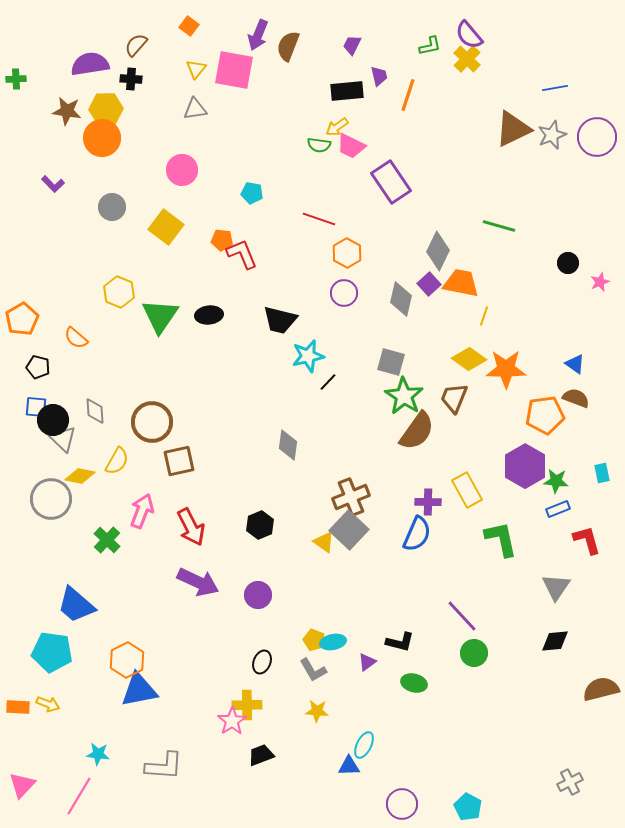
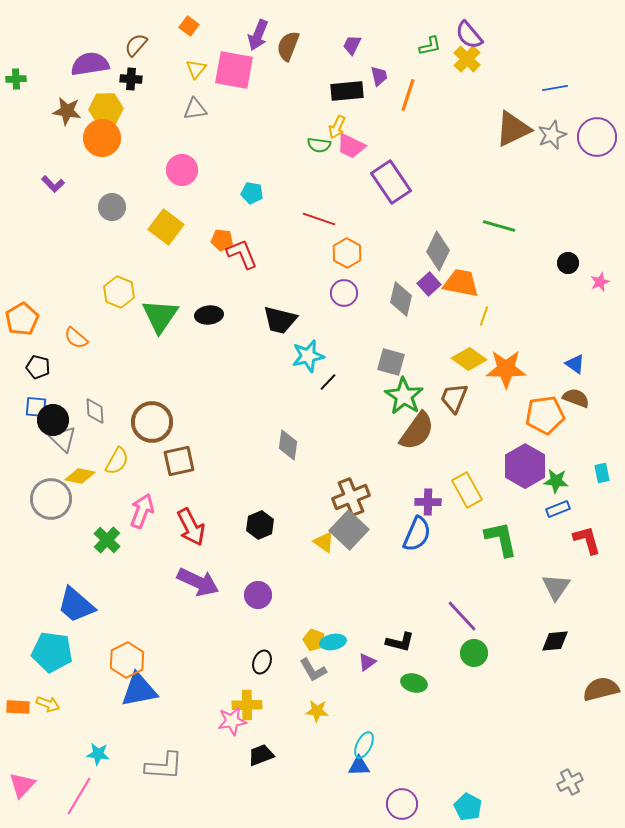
yellow arrow at (337, 127): rotated 30 degrees counterclockwise
pink star at (232, 721): rotated 24 degrees clockwise
blue triangle at (349, 766): moved 10 px right
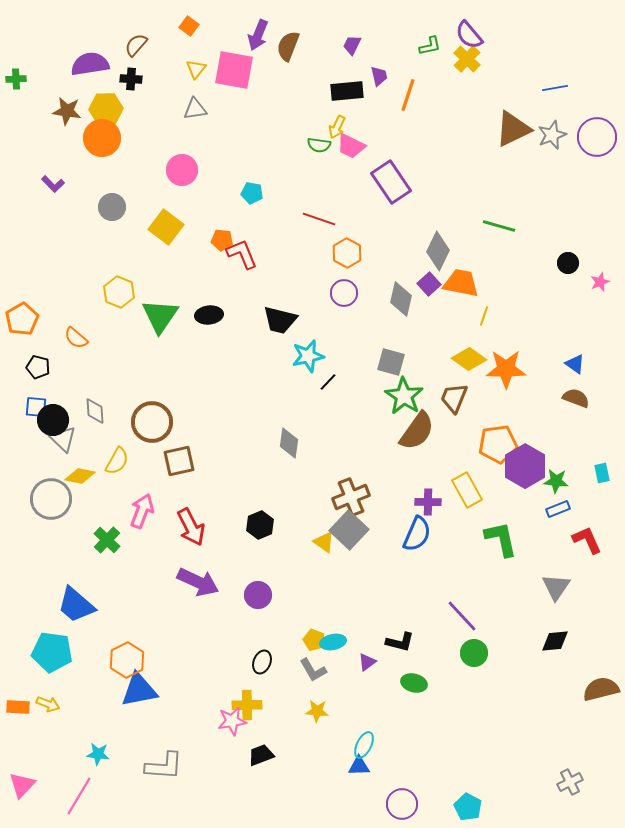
orange pentagon at (545, 415): moved 47 px left, 29 px down
gray diamond at (288, 445): moved 1 px right, 2 px up
red L-shape at (587, 540): rotated 8 degrees counterclockwise
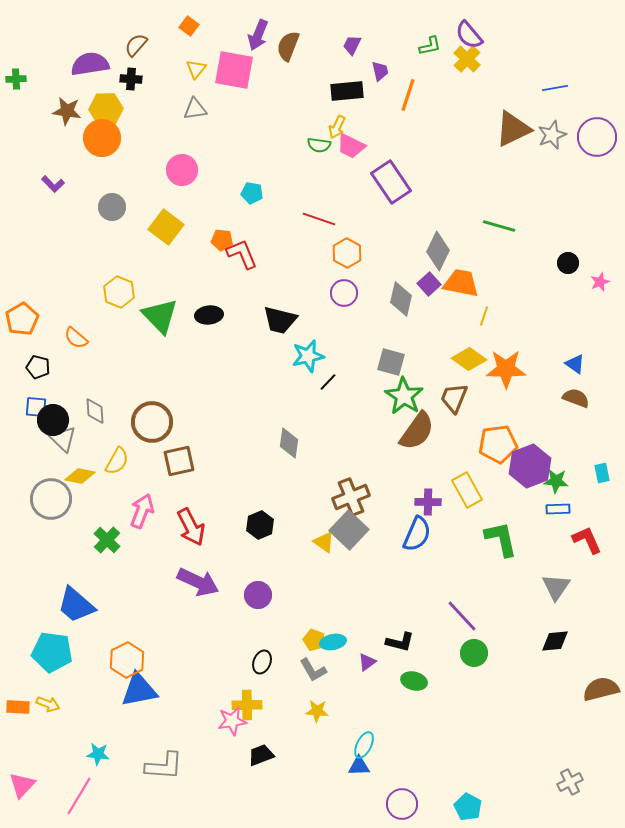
purple trapezoid at (379, 76): moved 1 px right, 5 px up
green triangle at (160, 316): rotated 18 degrees counterclockwise
purple hexagon at (525, 466): moved 5 px right; rotated 9 degrees clockwise
blue rectangle at (558, 509): rotated 20 degrees clockwise
green ellipse at (414, 683): moved 2 px up
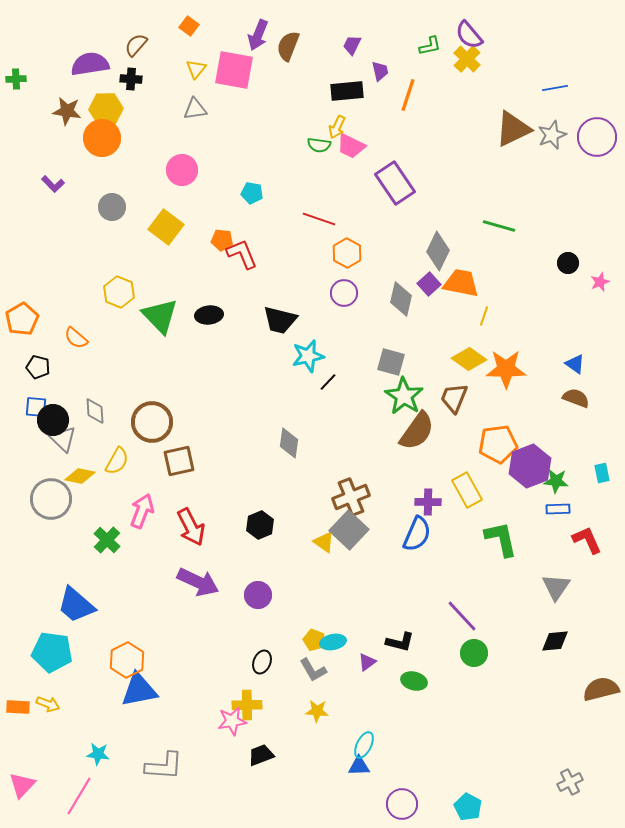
purple rectangle at (391, 182): moved 4 px right, 1 px down
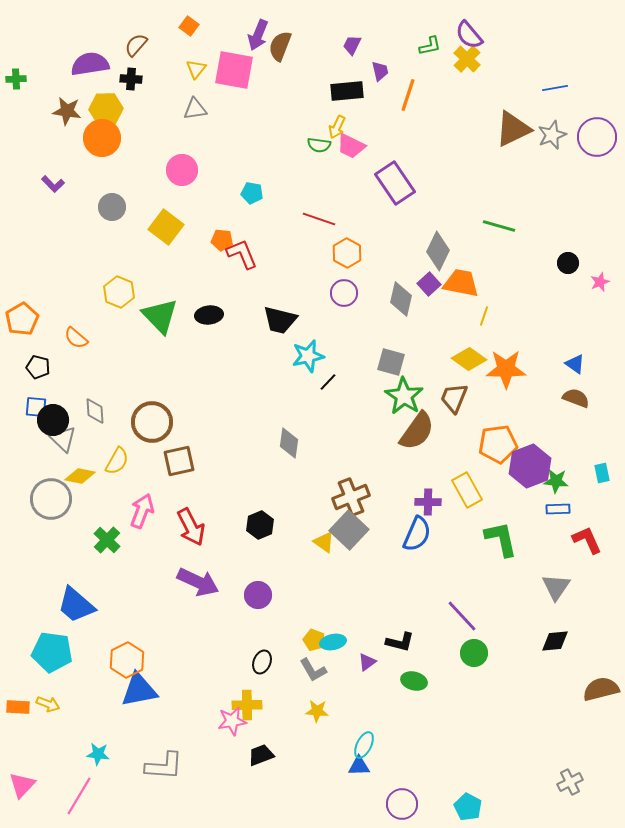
brown semicircle at (288, 46): moved 8 px left
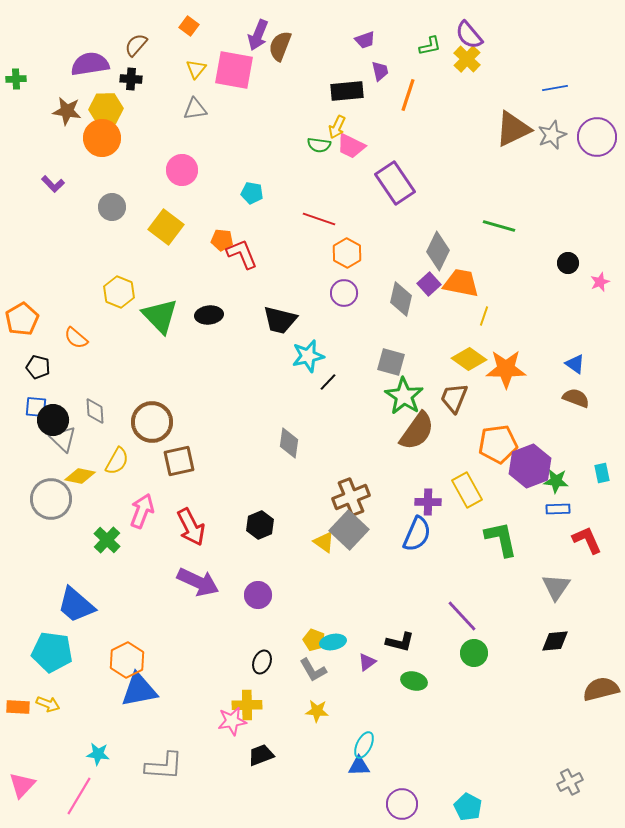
purple trapezoid at (352, 45): moved 13 px right, 5 px up; rotated 135 degrees counterclockwise
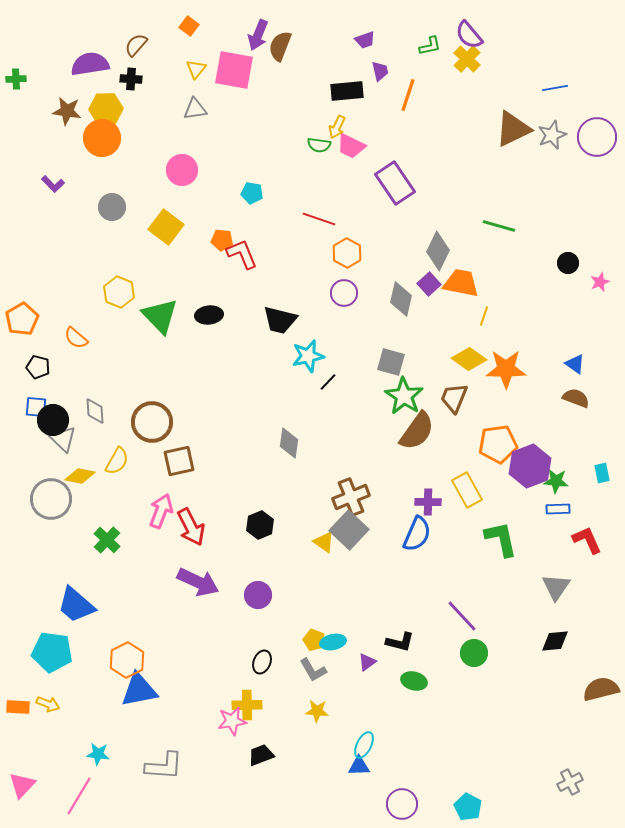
pink arrow at (142, 511): moved 19 px right
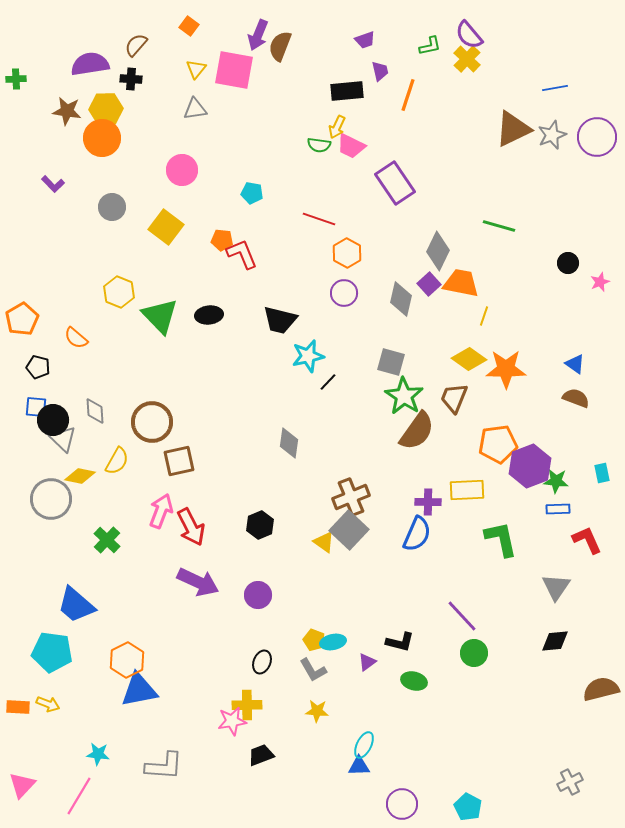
yellow rectangle at (467, 490): rotated 64 degrees counterclockwise
